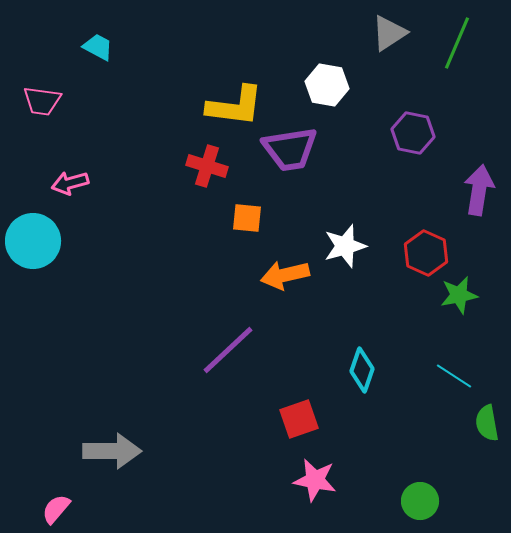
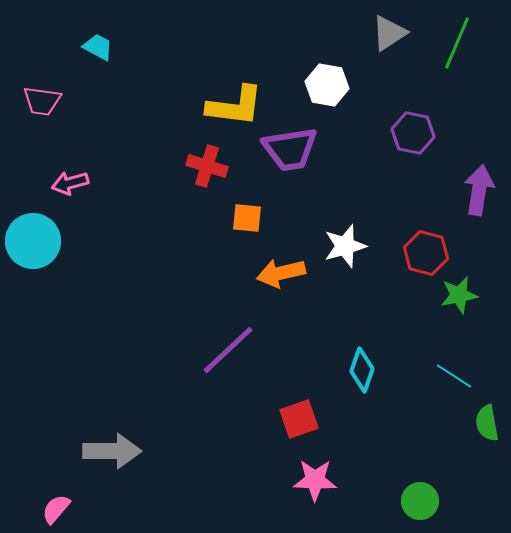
red hexagon: rotated 9 degrees counterclockwise
orange arrow: moved 4 px left, 2 px up
pink star: rotated 9 degrees counterclockwise
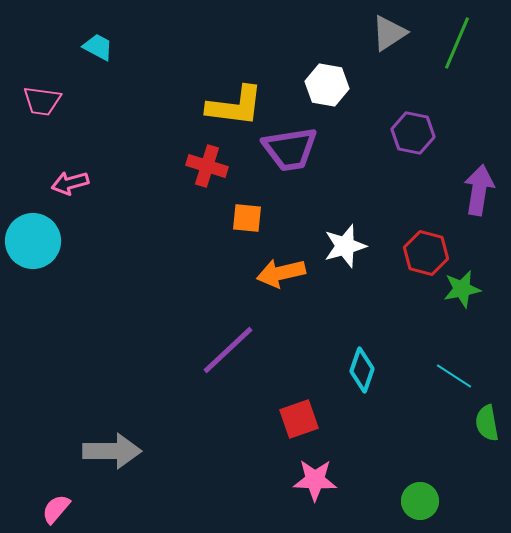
green star: moved 3 px right, 6 px up
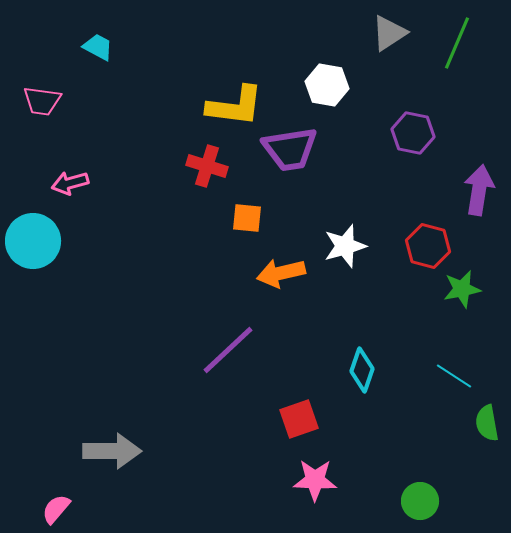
red hexagon: moved 2 px right, 7 px up
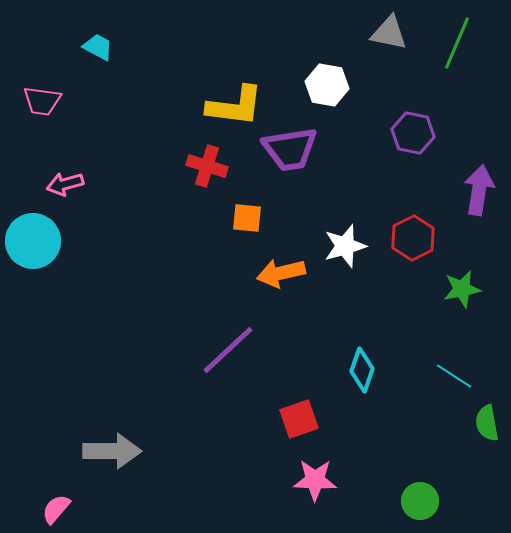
gray triangle: rotated 45 degrees clockwise
pink arrow: moved 5 px left, 1 px down
red hexagon: moved 15 px left, 8 px up; rotated 18 degrees clockwise
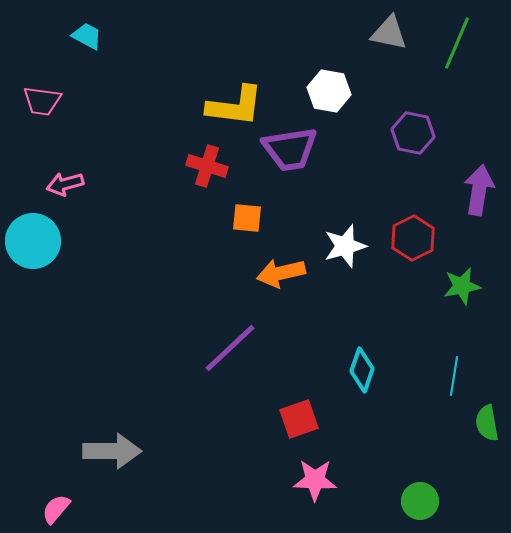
cyan trapezoid: moved 11 px left, 11 px up
white hexagon: moved 2 px right, 6 px down
green star: moved 3 px up
purple line: moved 2 px right, 2 px up
cyan line: rotated 66 degrees clockwise
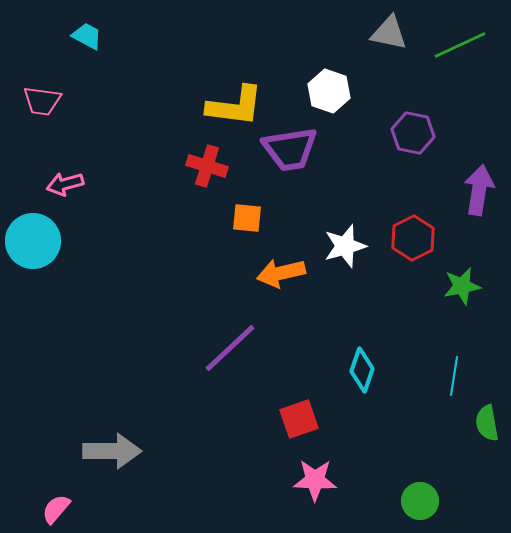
green line: moved 3 px right, 2 px down; rotated 42 degrees clockwise
white hexagon: rotated 9 degrees clockwise
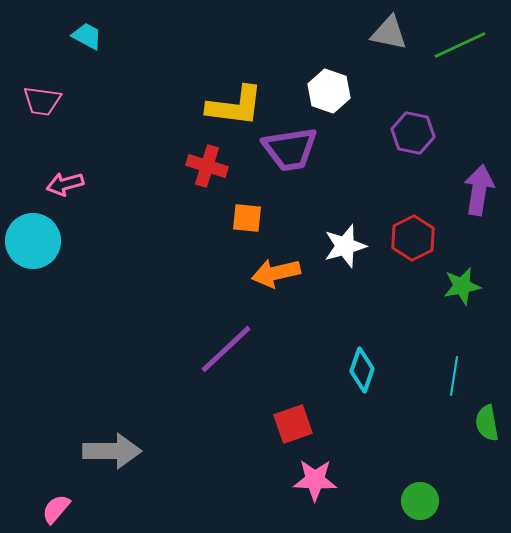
orange arrow: moved 5 px left
purple line: moved 4 px left, 1 px down
red square: moved 6 px left, 5 px down
